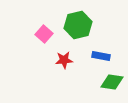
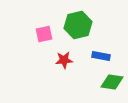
pink square: rotated 36 degrees clockwise
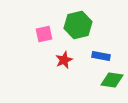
red star: rotated 18 degrees counterclockwise
green diamond: moved 2 px up
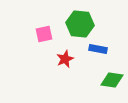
green hexagon: moved 2 px right, 1 px up; rotated 20 degrees clockwise
blue rectangle: moved 3 px left, 7 px up
red star: moved 1 px right, 1 px up
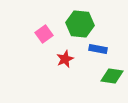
pink square: rotated 24 degrees counterclockwise
green diamond: moved 4 px up
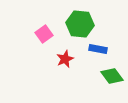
green diamond: rotated 45 degrees clockwise
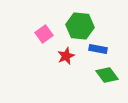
green hexagon: moved 2 px down
red star: moved 1 px right, 3 px up
green diamond: moved 5 px left, 1 px up
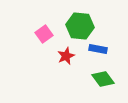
green diamond: moved 4 px left, 4 px down
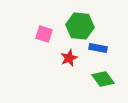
pink square: rotated 36 degrees counterclockwise
blue rectangle: moved 1 px up
red star: moved 3 px right, 2 px down
